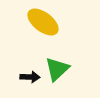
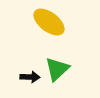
yellow ellipse: moved 6 px right
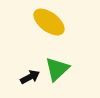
black arrow: rotated 30 degrees counterclockwise
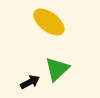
black arrow: moved 5 px down
